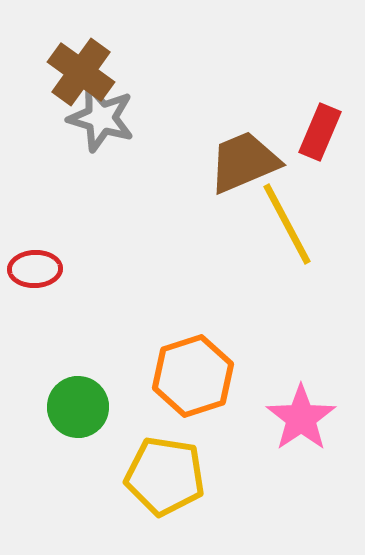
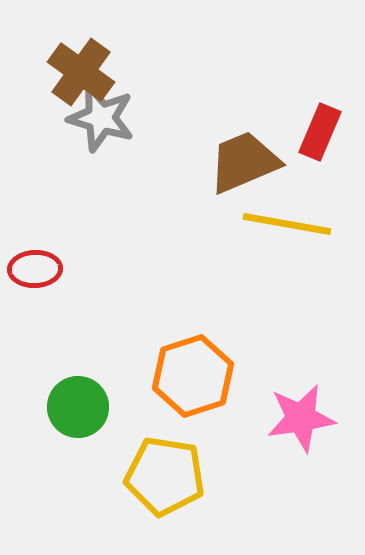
yellow line: rotated 52 degrees counterclockwise
pink star: rotated 26 degrees clockwise
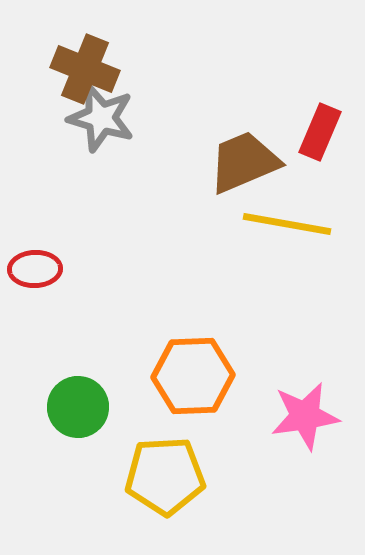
brown cross: moved 4 px right, 3 px up; rotated 14 degrees counterclockwise
orange hexagon: rotated 16 degrees clockwise
pink star: moved 4 px right, 2 px up
yellow pentagon: rotated 12 degrees counterclockwise
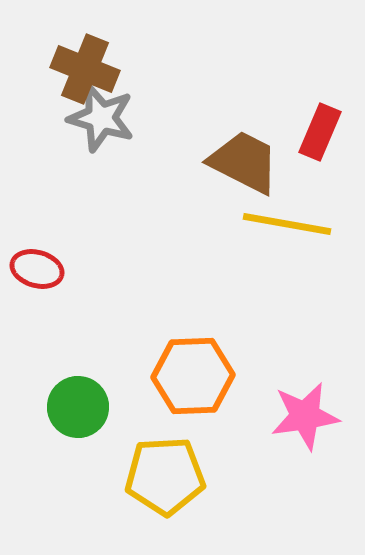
brown trapezoid: rotated 50 degrees clockwise
red ellipse: moved 2 px right; rotated 18 degrees clockwise
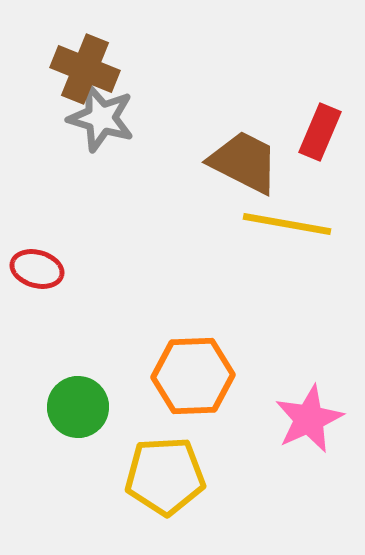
pink star: moved 4 px right, 3 px down; rotated 16 degrees counterclockwise
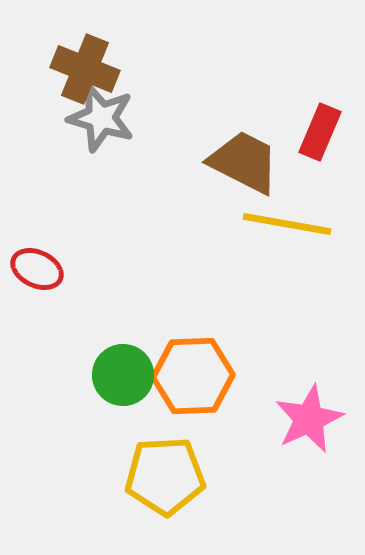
red ellipse: rotated 9 degrees clockwise
green circle: moved 45 px right, 32 px up
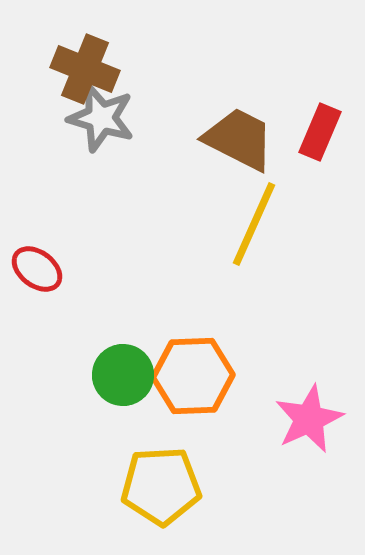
brown trapezoid: moved 5 px left, 23 px up
yellow line: moved 33 px left; rotated 76 degrees counterclockwise
red ellipse: rotated 12 degrees clockwise
yellow pentagon: moved 4 px left, 10 px down
